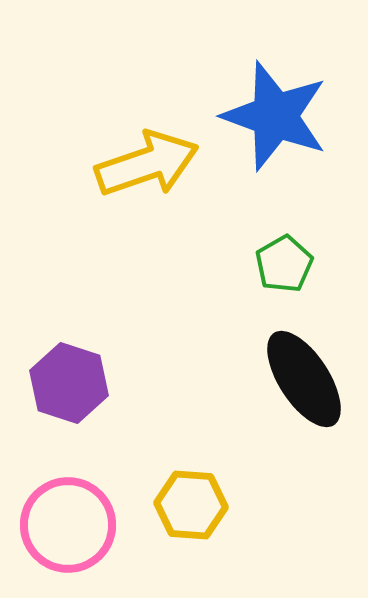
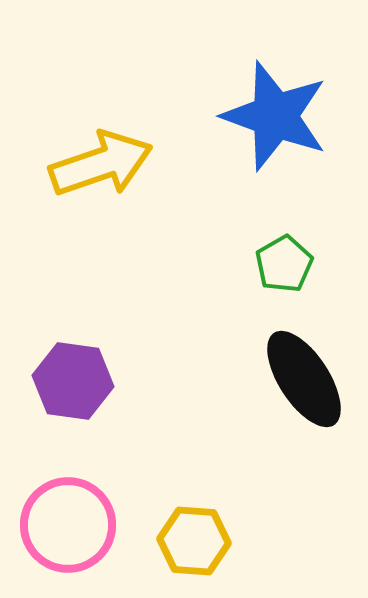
yellow arrow: moved 46 px left
purple hexagon: moved 4 px right, 2 px up; rotated 10 degrees counterclockwise
yellow hexagon: moved 3 px right, 36 px down
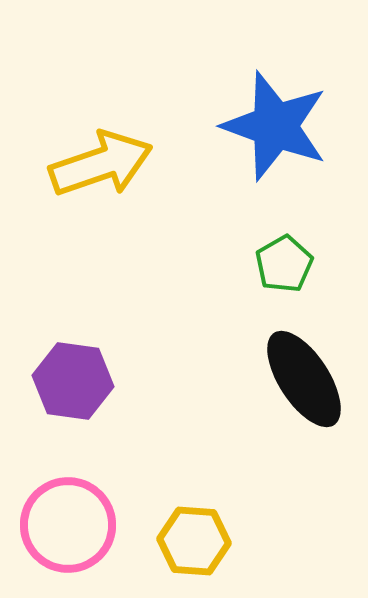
blue star: moved 10 px down
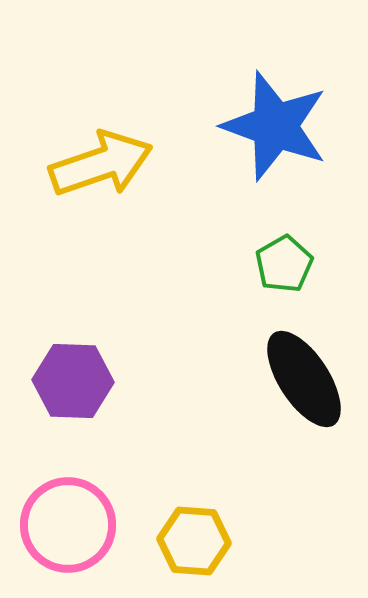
purple hexagon: rotated 6 degrees counterclockwise
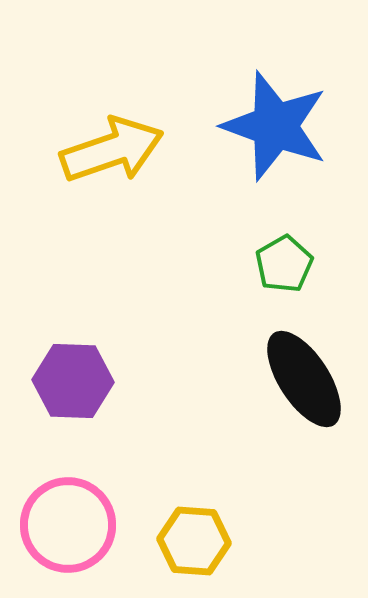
yellow arrow: moved 11 px right, 14 px up
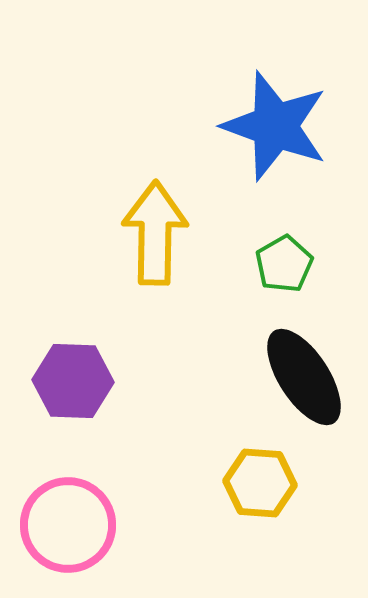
yellow arrow: moved 43 px right, 83 px down; rotated 70 degrees counterclockwise
black ellipse: moved 2 px up
yellow hexagon: moved 66 px right, 58 px up
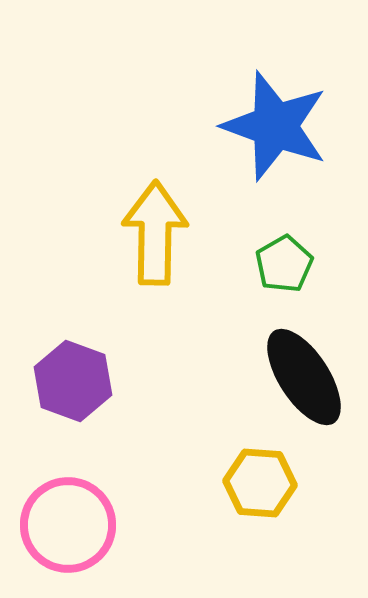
purple hexagon: rotated 18 degrees clockwise
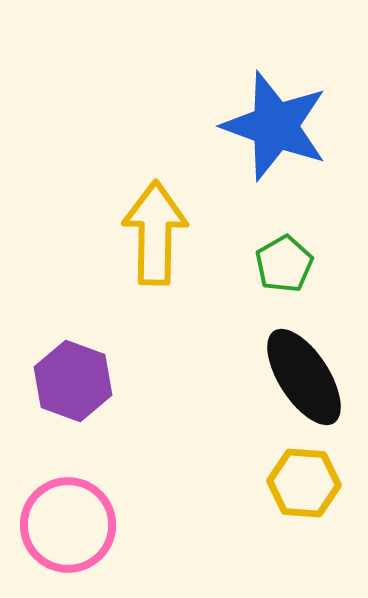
yellow hexagon: moved 44 px right
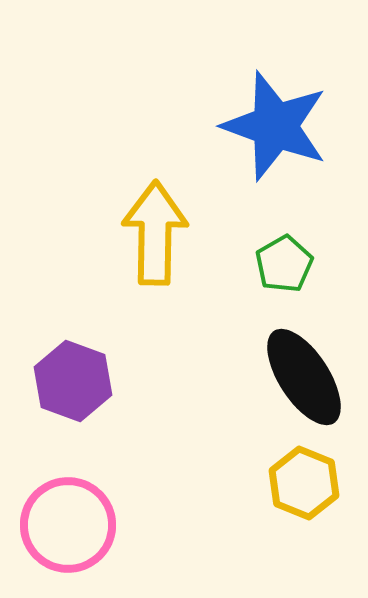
yellow hexagon: rotated 18 degrees clockwise
